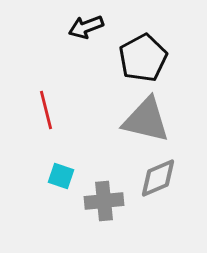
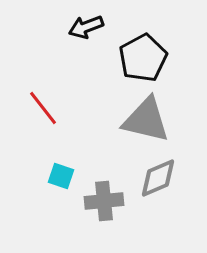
red line: moved 3 px left, 2 px up; rotated 24 degrees counterclockwise
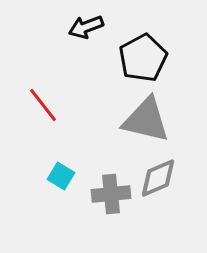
red line: moved 3 px up
cyan square: rotated 12 degrees clockwise
gray cross: moved 7 px right, 7 px up
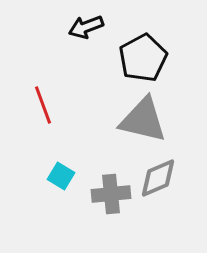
red line: rotated 18 degrees clockwise
gray triangle: moved 3 px left
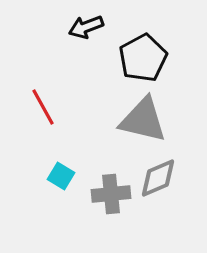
red line: moved 2 px down; rotated 9 degrees counterclockwise
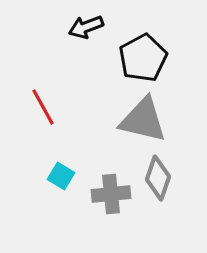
gray diamond: rotated 48 degrees counterclockwise
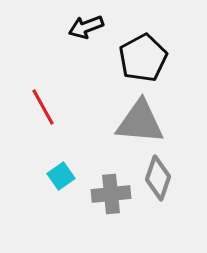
gray triangle: moved 3 px left, 2 px down; rotated 8 degrees counterclockwise
cyan square: rotated 24 degrees clockwise
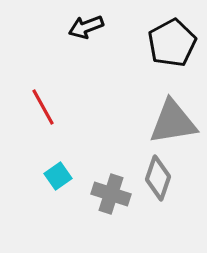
black pentagon: moved 29 px right, 15 px up
gray triangle: moved 33 px right; rotated 14 degrees counterclockwise
cyan square: moved 3 px left
gray cross: rotated 24 degrees clockwise
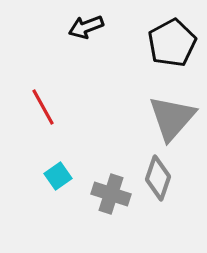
gray triangle: moved 1 px left, 4 px up; rotated 40 degrees counterclockwise
